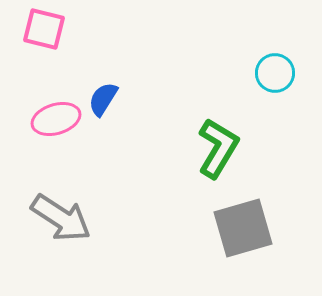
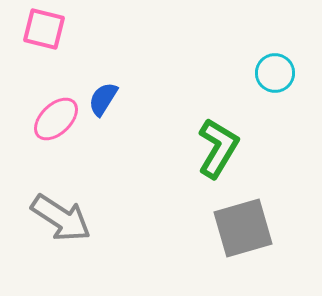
pink ellipse: rotated 27 degrees counterclockwise
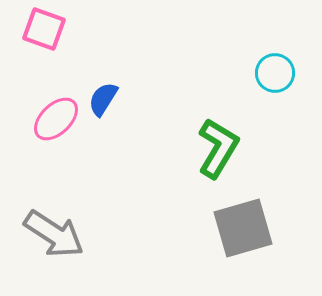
pink square: rotated 6 degrees clockwise
gray arrow: moved 7 px left, 16 px down
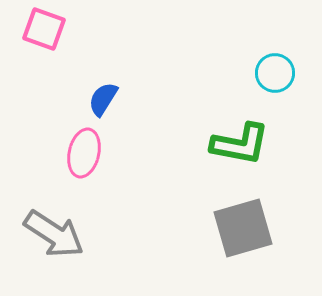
pink ellipse: moved 28 px right, 34 px down; rotated 33 degrees counterclockwise
green L-shape: moved 22 px right, 4 px up; rotated 70 degrees clockwise
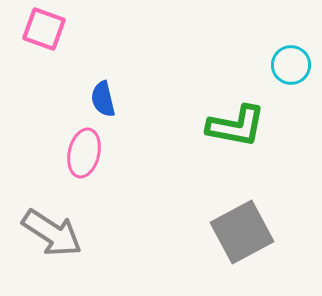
cyan circle: moved 16 px right, 8 px up
blue semicircle: rotated 45 degrees counterclockwise
green L-shape: moved 4 px left, 18 px up
gray square: moved 1 px left, 4 px down; rotated 12 degrees counterclockwise
gray arrow: moved 2 px left, 1 px up
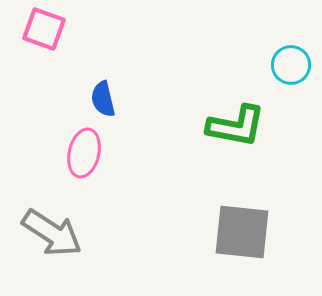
gray square: rotated 34 degrees clockwise
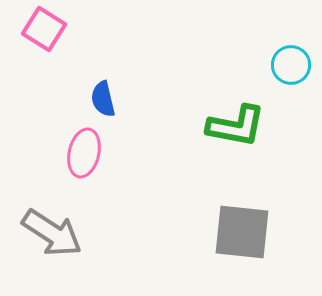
pink square: rotated 12 degrees clockwise
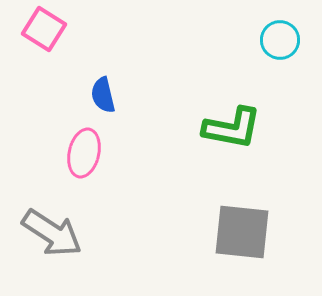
cyan circle: moved 11 px left, 25 px up
blue semicircle: moved 4 px up
green L-shape: moved 4 px left, 2 px down
